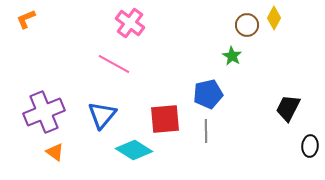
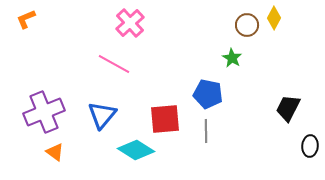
pink cross: rotated 12 degrees clockwise
green star: moved 2 px down
blue pentagon: rotated 24 degrees clockwise
cyan diamond: moved 2 px right
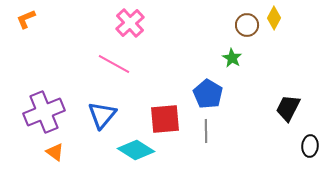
blue pentagon: rotated 20 degrees clockwise
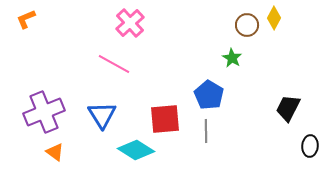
blue pentagon: moved 1 px right, 1 px down
blue triangle: rotated 12 degrees counterclockwise
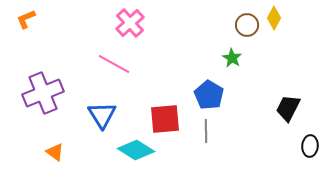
purple cross: moved 1 px left, 19 px up
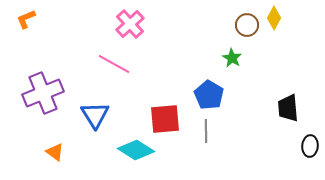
pink cross: moved 1 px down
black trapezoid: rotated 32 degrees counterclockwise
blue triangle: moved 7 px left
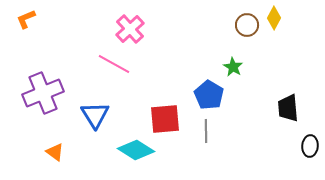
pink cross: moved 5 px down
green star: moved 1 px right, 9 px down
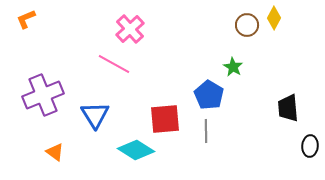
purple cross: moved 2 px down
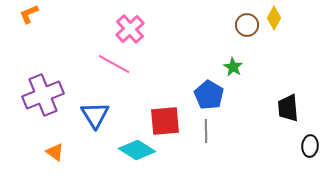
orange L-shape: moved 3 px right, 5 px up
red square: moved 2 px down
cyan diamond: moved 1 px right
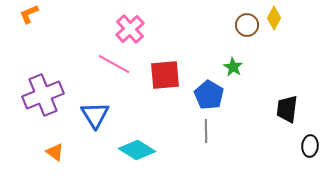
black trapezoid: moved 1 px left, 1 px down; rotated 12 degrees clockwise
red square: moved 46 px up
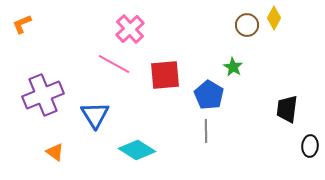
orange L-shape: moved 7 px left, 10 px down
